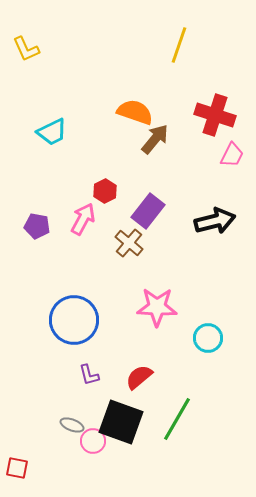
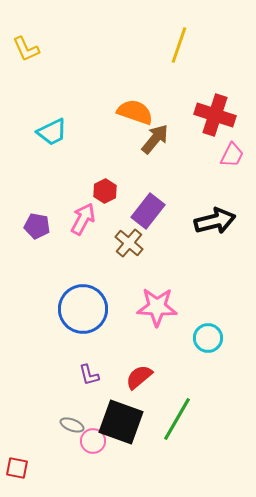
blue circle: moved 9 px right, 11 px up
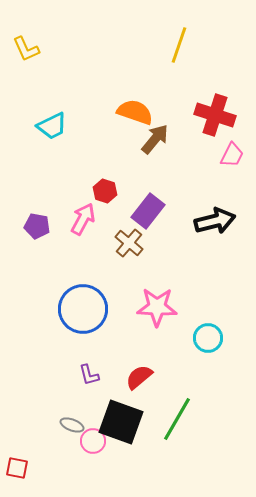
cyan trapezoid: moved 6 px up
red hexagon: rotated 15 degrees counterclockwise
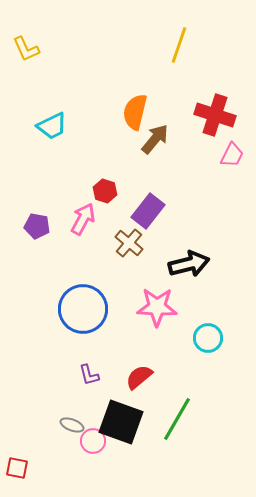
orange semicircle: rotated 96 degrees counterclockwise
black arrow: moved 26 px left, 43 px down
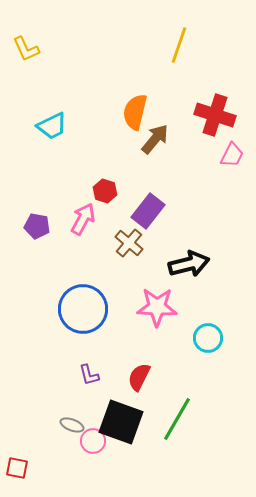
red semicircle: rotated 24 degrees counterclockwise
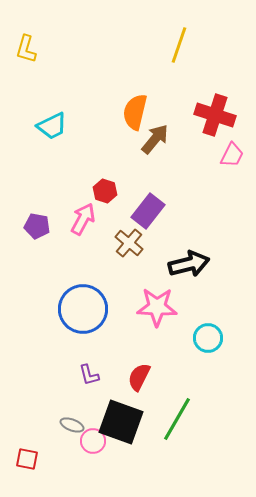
yellow L-shape: rotated 40 degrees clockwise
red square: moved 10 px right, 9 px up
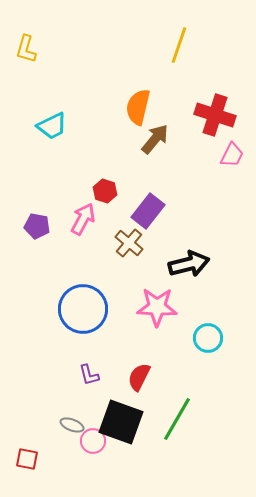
orange semicircle: moved 3 px right, 5 px up
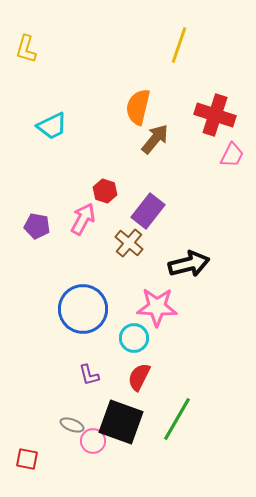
cyan circle: moved 74 px left
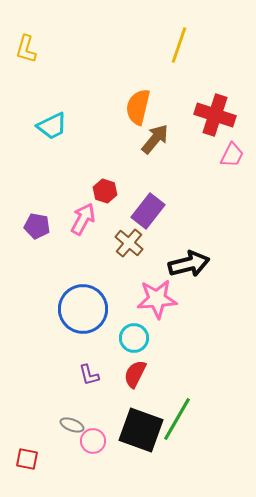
pink star: moved 8 px up; rotated 6 degrees counterclockwise
red semicircle: moved 4 px left, 3 px up
black square: moved 20 px right, 8 px down
